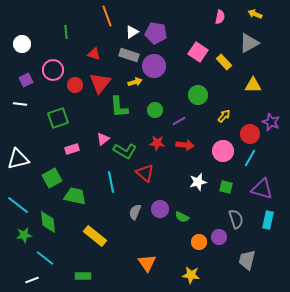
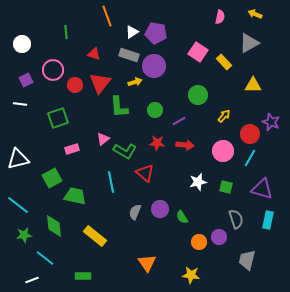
green semicircle at (182, 217): rotated 32 degrees clockwise
green diamond at (48, 222): moved 6 px right, 4 px down
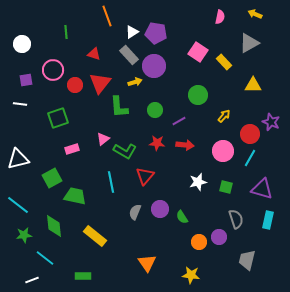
gray rectangle at (129, 55): rotated 30 degrees clockwise
purple square at (26, 80): rotated 16 degrees clockwise
red triangle at (145, 173): moved 3 px down; rotated 30 degrees clockwise
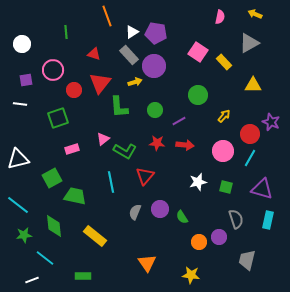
red circle at (75, 85): moved 1 px left, 5 px down
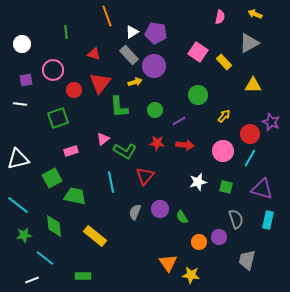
pink rectangle at (72, 149): moved 1 px left, 2 px down
orange triangle at (147, 263): moved 21 px right
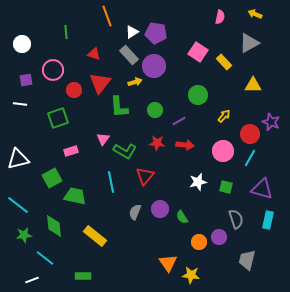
pink triangle at (103, 139): rotated 16 degrees counterclockwise
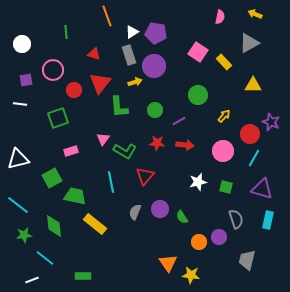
gray rectangle at (129, 55): rotated 24 degrees clockwise
cyan line at (250, 158): moved 4 px right
yellow rectangle at (95, 236): moved 12 px up
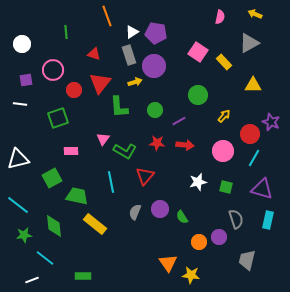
pink rectangle at (71, 151): rotated 16 degrees clockwise
green trapezoid at (75, 196): moved 2 px right
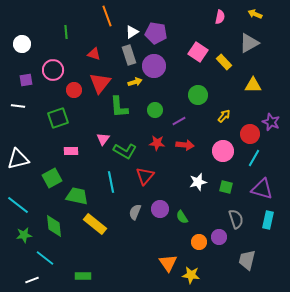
white line at (20, 104): moved 2 px left, 2 px down
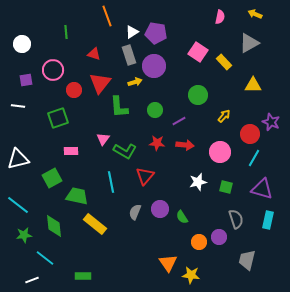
pink circle at (223, 151): moved 3 px left, 1 px down
